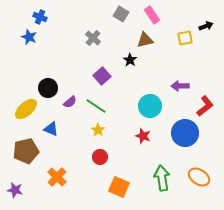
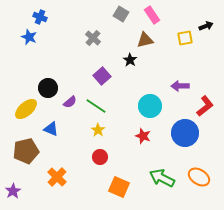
green arrow: rotated 55 degrees counterclockwise
purple star: moved 2 px left, 1 px down; rotated 28 degrees clockwise
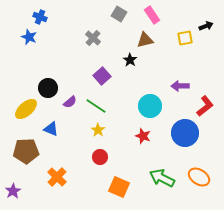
gray square: moved 2 px left
brown pentagon: rotated 10 degrees clockwise
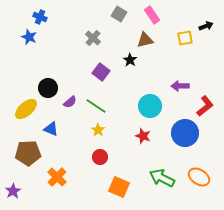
purple square: moved 1 px left, 4 px up; rotated 12 degrees counterclockwise
brown pentagon: moved 2 px right, 2 px down
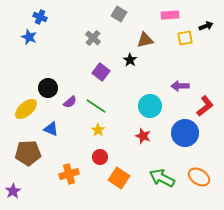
pink rectangle: moved 18 px right; rotated 60 degrees counterclockwise
orange cross: moved 12 px right, 3 px up; rotated 30 degrees clockwise
orange square: moved 9 px up; rotated 10 degrees clockwise
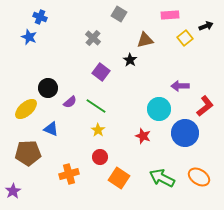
yellow square: rotated 28 degrees counterclockwise
cyan circle: moved 9 px right, 3 px down
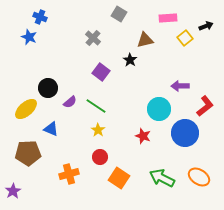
pink rectangle: moved 2 px left, 3 px down
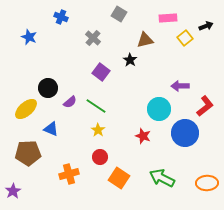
blue cross: moved 21 px right
orange ellipse: moved 8 px right, 6 px down; rotated 35 degrees counterclockwise
